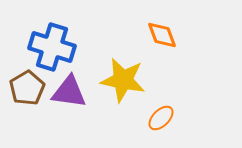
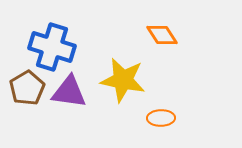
orange diamond: rotated 12 degrees counterclockwise
orange ellipse: rotated 44 degrees clockwise
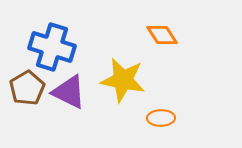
purple triangle: rotated 18 degrees clockwise
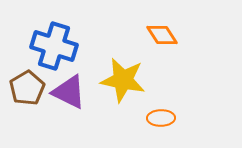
blue cross: moved 2 px right, 1 px up
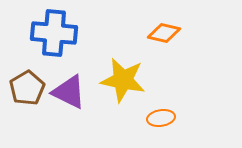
orange diamond: moved 2 px right, 2 px up; rotated 44 degrees counterclockwise
blue cross: moved 13 px up; rotated 12 degrees counterclockwise
orange ellipse: rotated 8 degrees counterclockwise
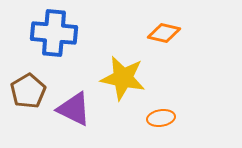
yellow star: moved 2 px up
brown pentagon: moved 1 px right, 3 px down
purple triangle: moved 5 px right, 17 px down
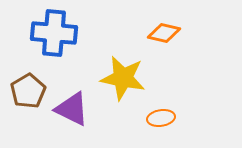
purple triangle: moved 2 px left
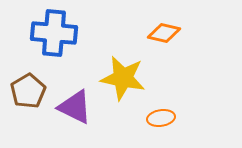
purple triangle: moved 3 px right, 2 px up
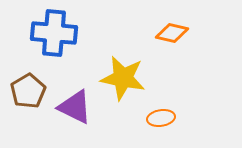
orange diamond: moved 8 px right
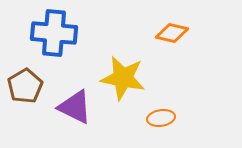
brown pentagon: moved 3 px left, 5 px up
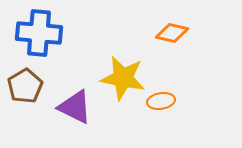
blue cross: moved 15 px left
orange ellipse: moved 17 px up
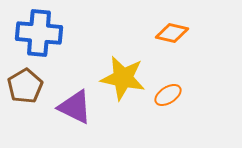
orange ellipse: moved 7 px right, 6 px up; rotated 24 degrees counterclockwise
